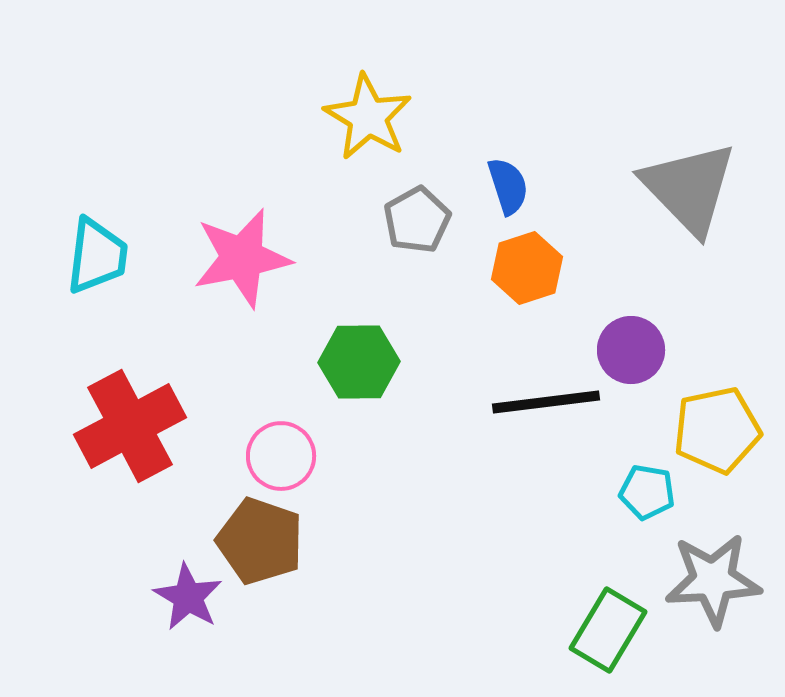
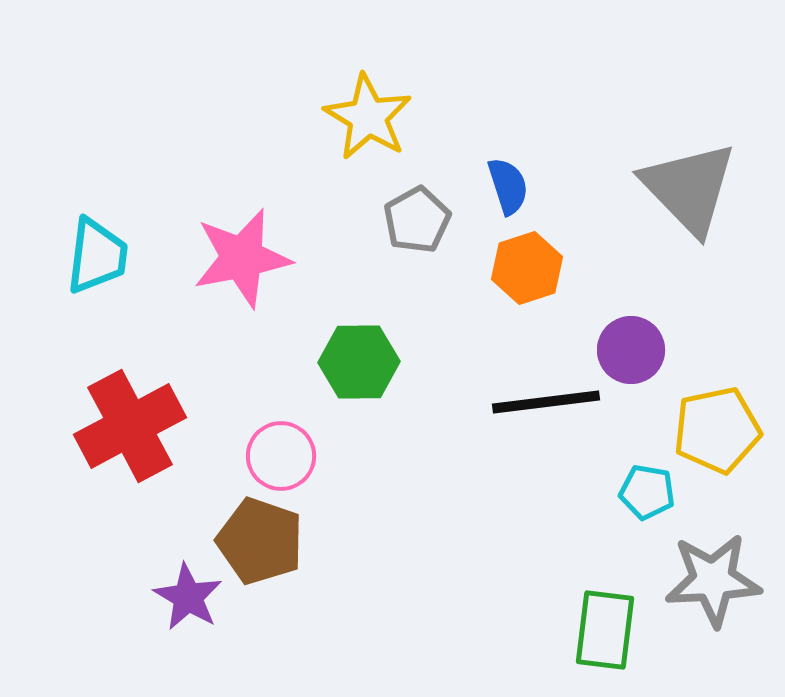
green rectangle: moved 3 px left; rotated 24 degrees counterclockwise
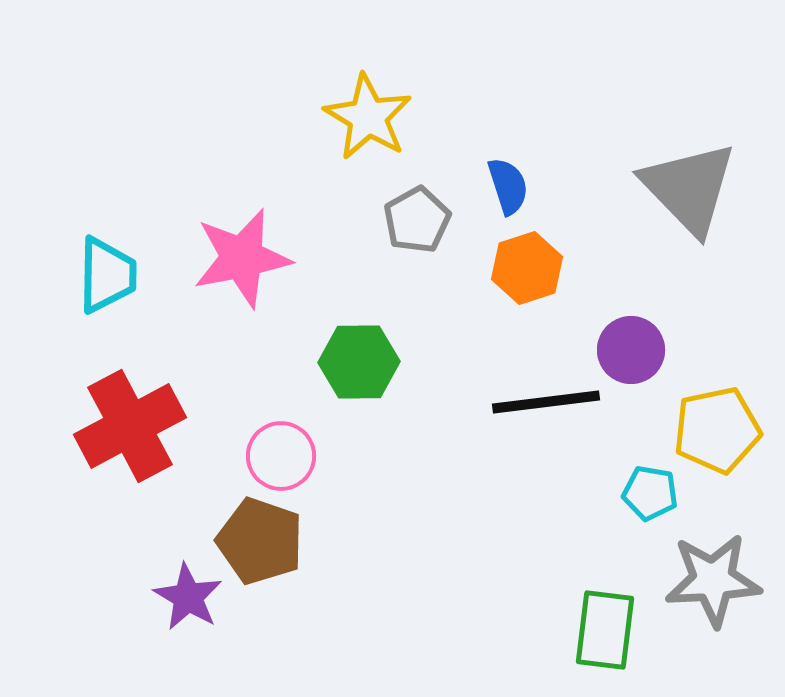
cyan trapezoid: moved 10 px right, 19 px down; rotated 6 degrees counterclockwise
cyan pentagon: moved 3 px right, 1 px down
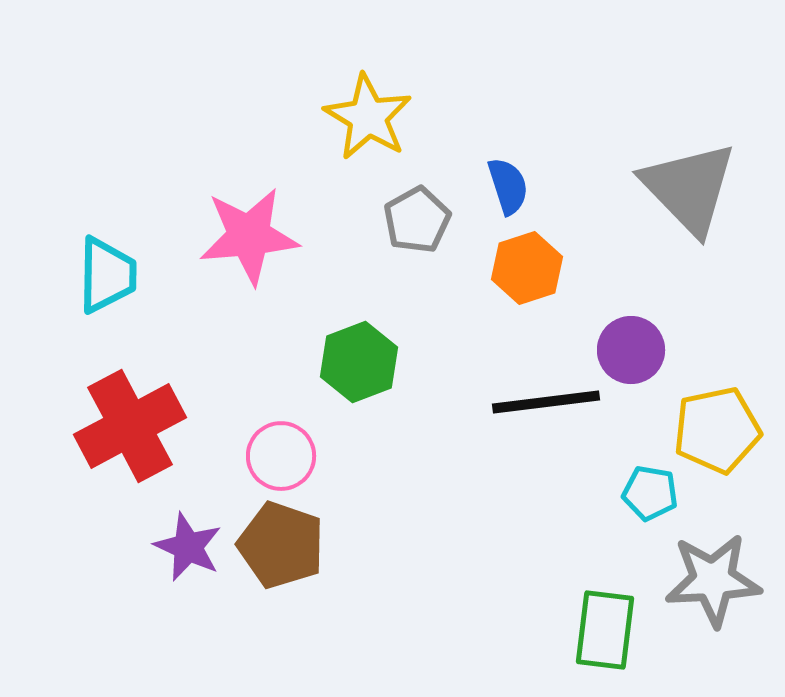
pink star: moved 7 px right, 22 px up; rotated 6 degrees clockwise
green hexagon: rotated 20 degrees counterclockwise
brown pentagon: moved 21 px right, 4 px down
purple star: moved 50 px up; rotated 6 degrees counterclockwise
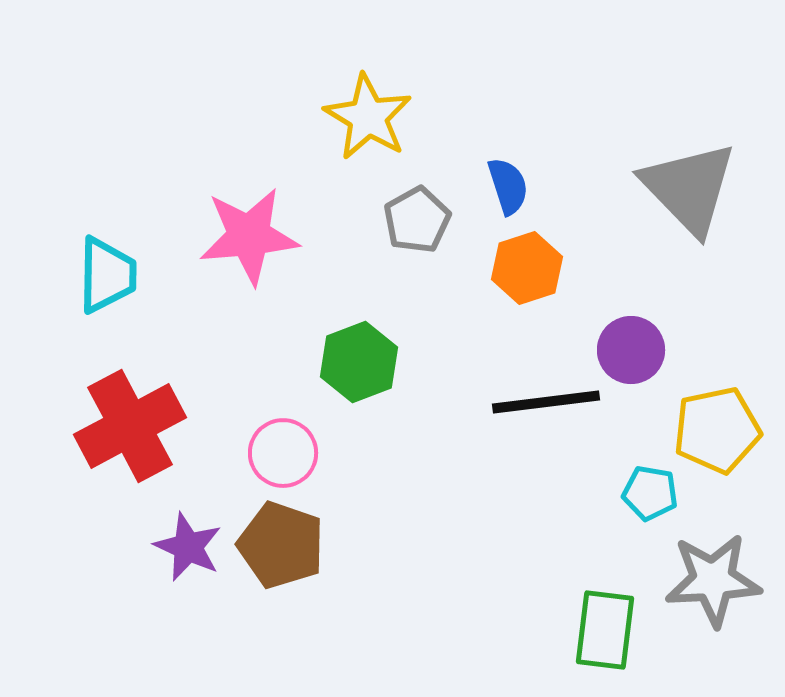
pink circle: moved 2 px right, 3 px up
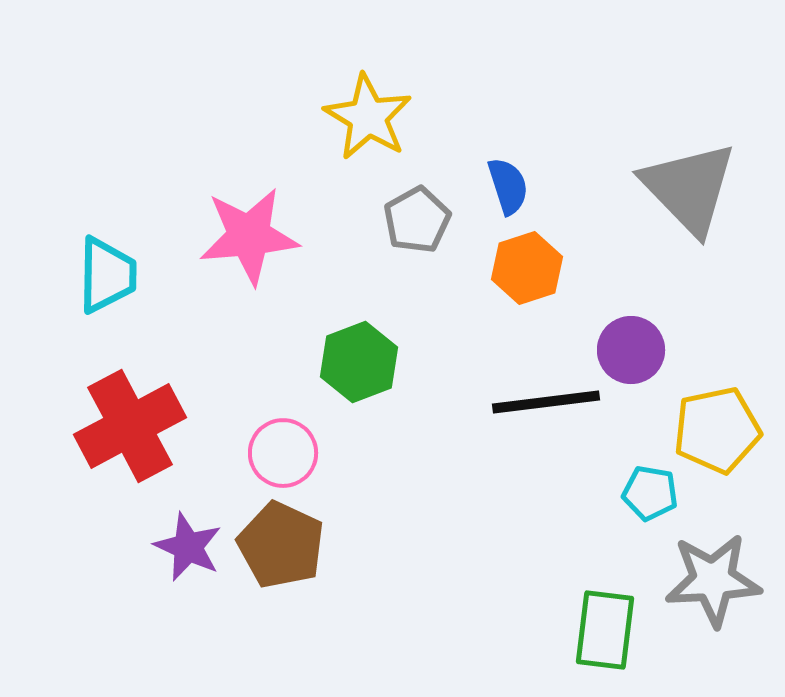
brown pentagon: rotated 6 degrees clockwise
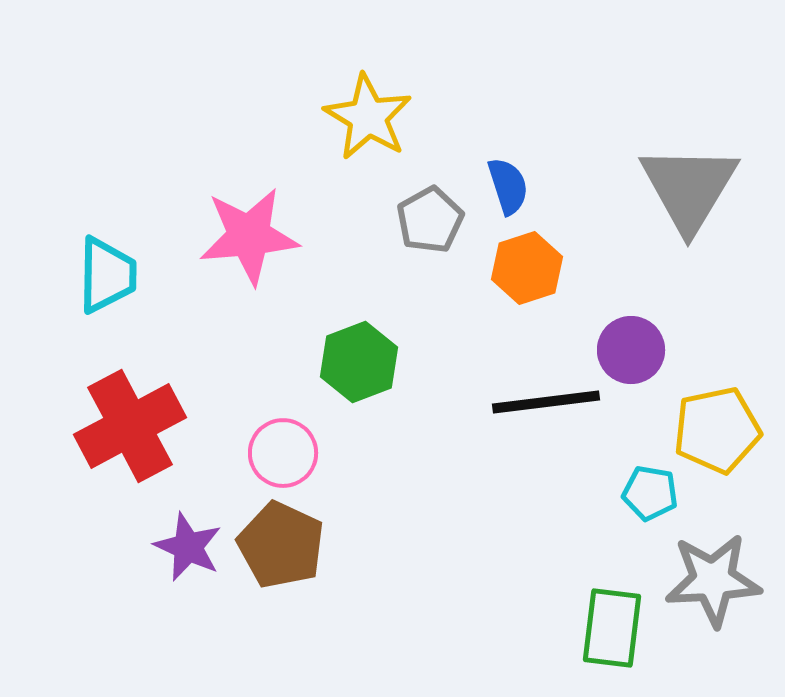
gray triangle: rotated 15 degrees clockwise
gray pentagon: moved 13 px right
green rectangle: moved 7 px right, 2 px up
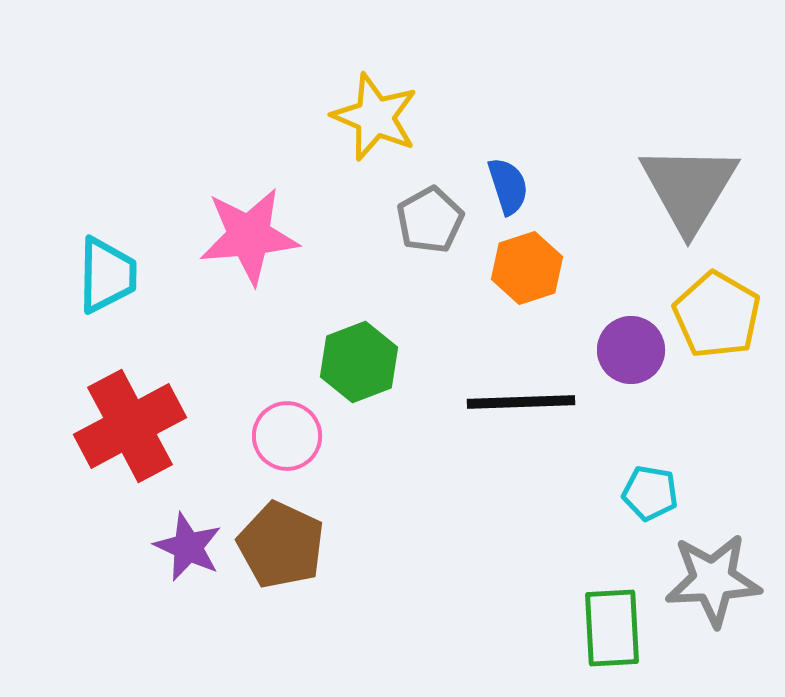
yellow star: moved 7 px right; rotated 8 degrees counterclockwise
black line: moved 25 px left; rotated 5 degrees clockwise
yellow pentagon: moved 115 px up; rotated 30 degrees counterclockwise
pink circle: moved 4 px right, 17 px up
green rectangle: rotated 10 degrees counterclockwise
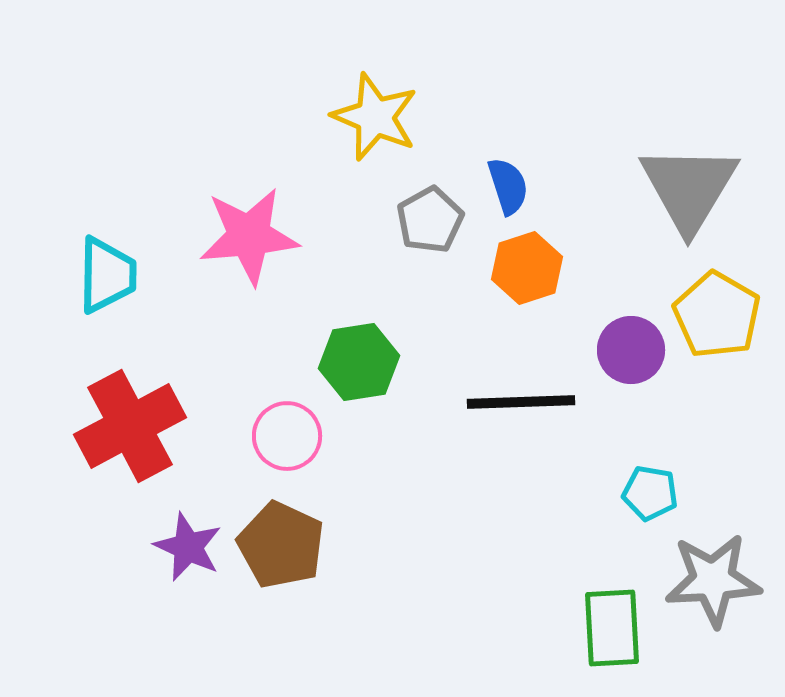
green hexagon: rotated 12 degrees clockwise
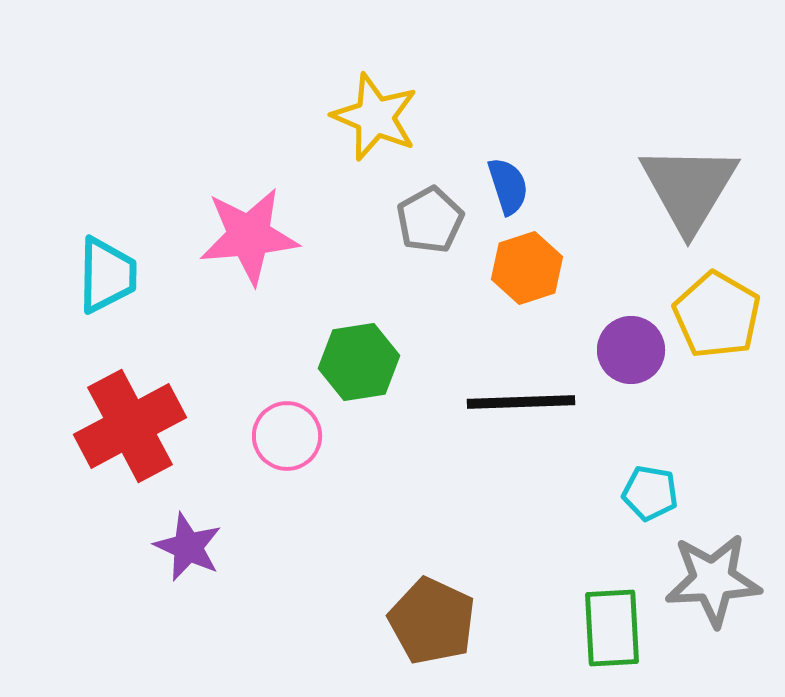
brown pentagon: moved 151 px right, 76 px down
